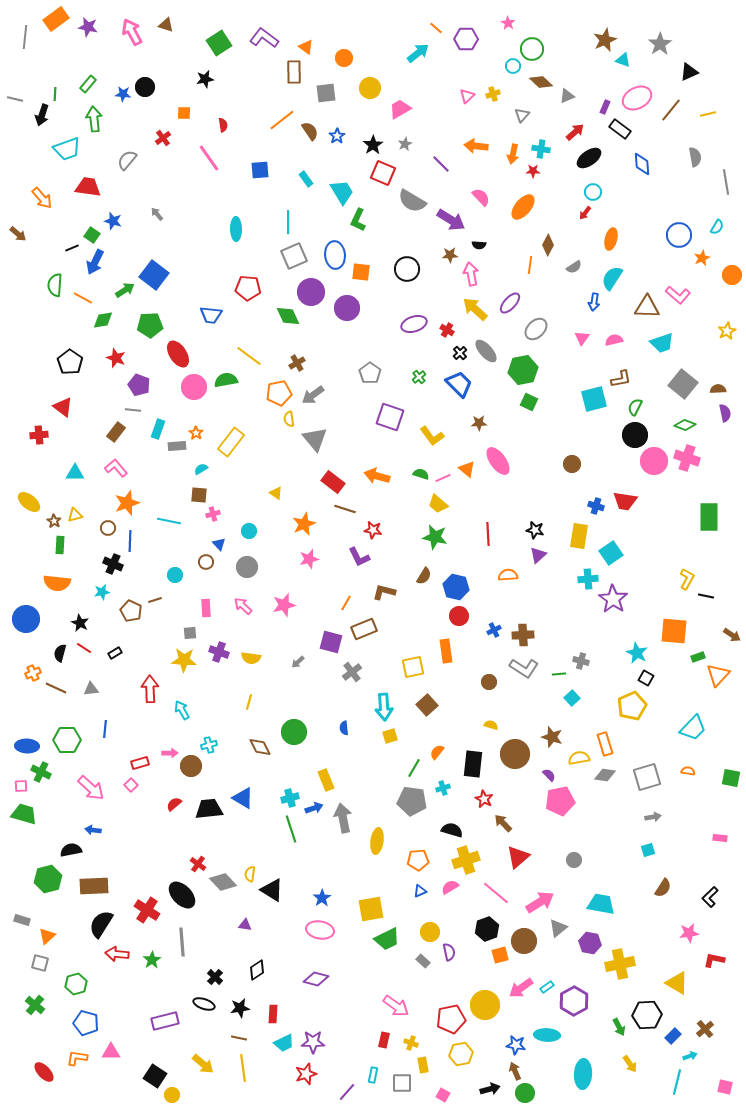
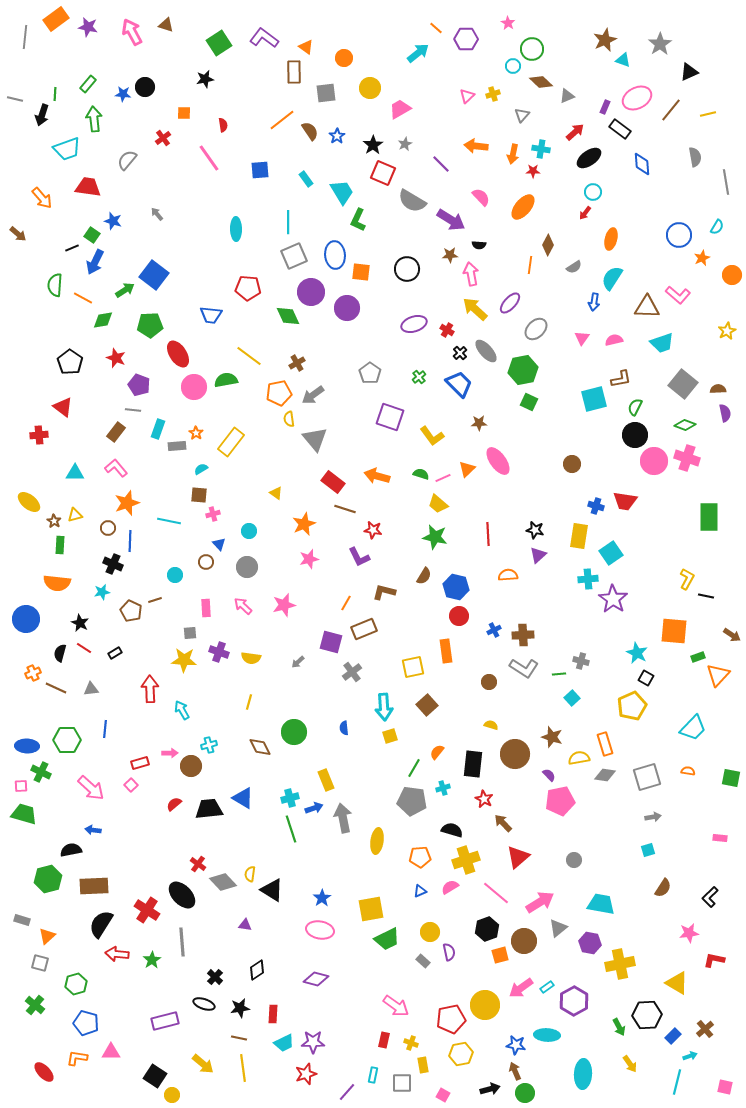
orange triangle at (467, 469): rotated 36 degrees clockwise
orange pentagon at (418, 860): moved 2 px right, 3 px up
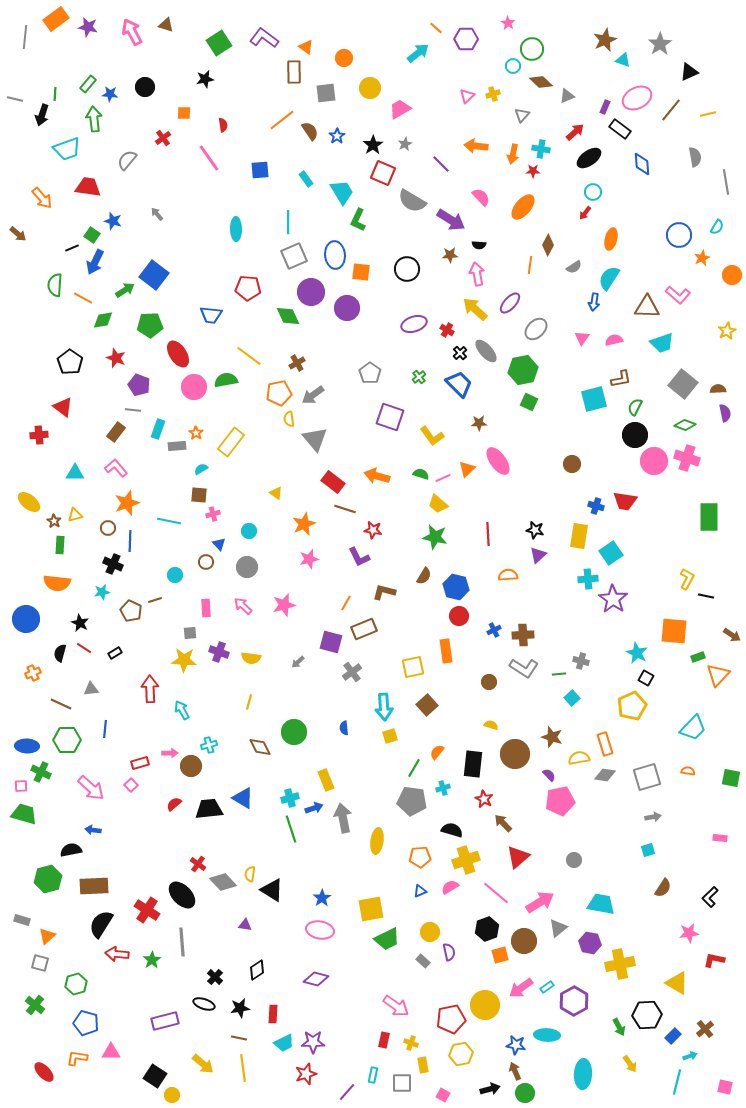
blue star at (123, 94): moved 13 px left
pink arrow at (471, 274): moved 6 px right
cyan semicircle at (612, 278): moved 3 px left
brown line at (56, 688): moved 5 px right, 16 px down
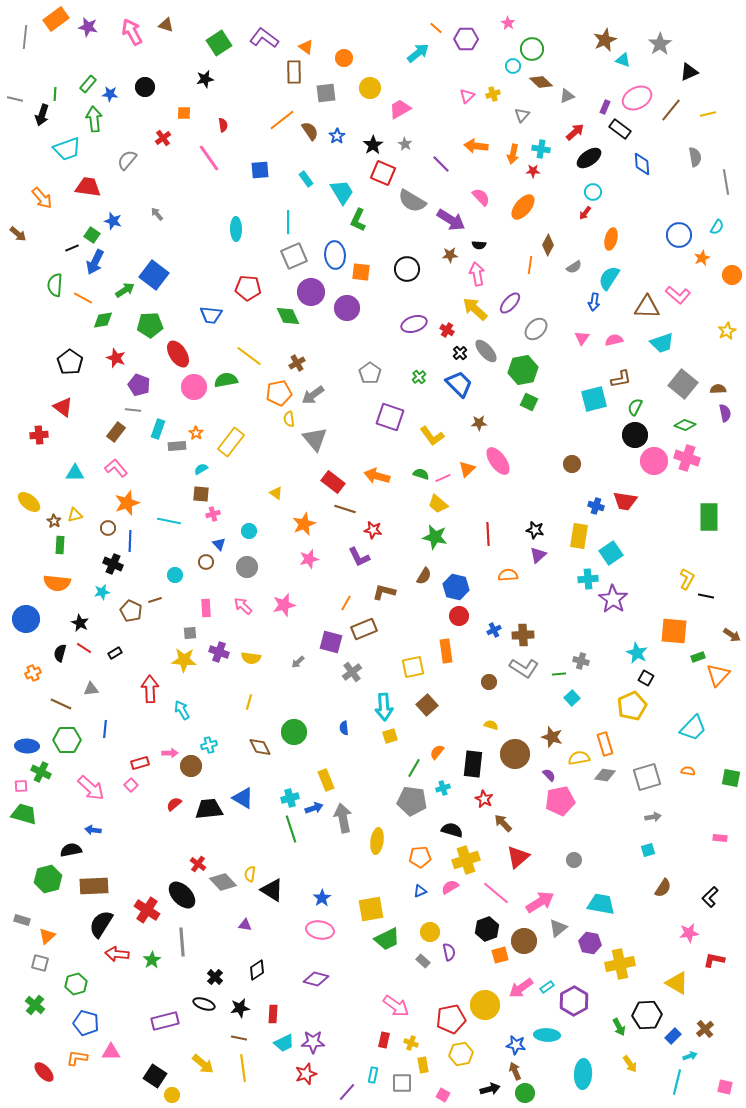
gray star at (405, 144): rotated 16 degrees counterclockwise
brown square at (199, 495): moved 2 px right, 1 px up
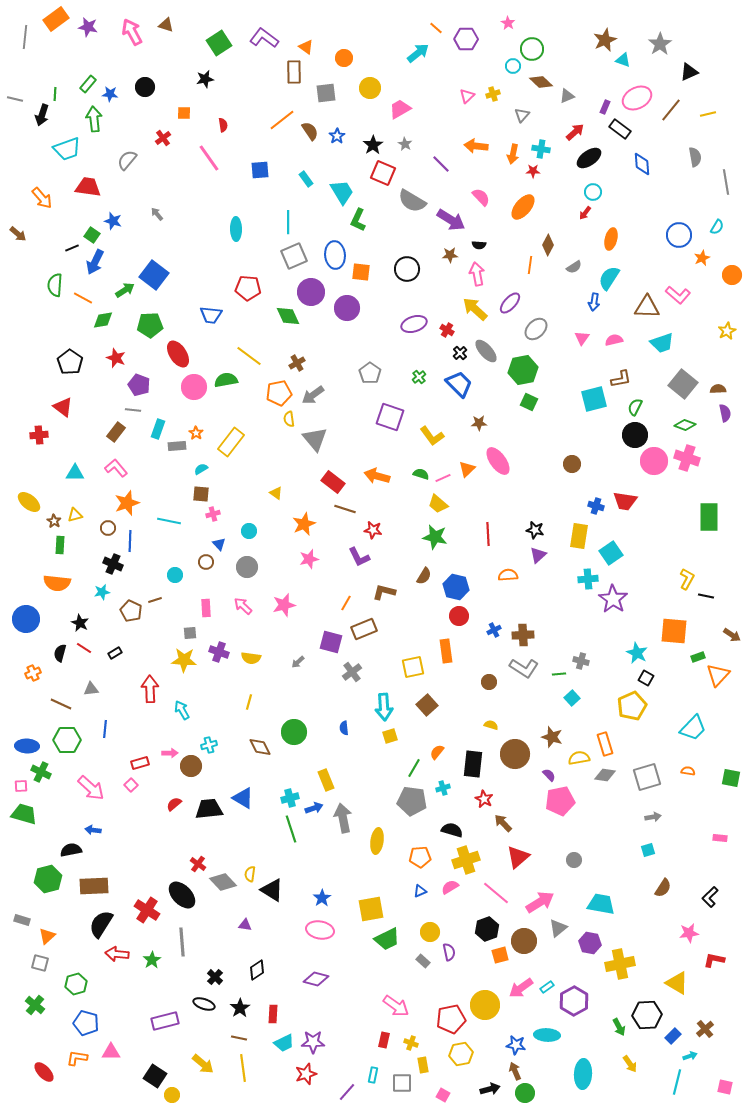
black star at (240, 1008): rotated 24 degrees counterclockwise
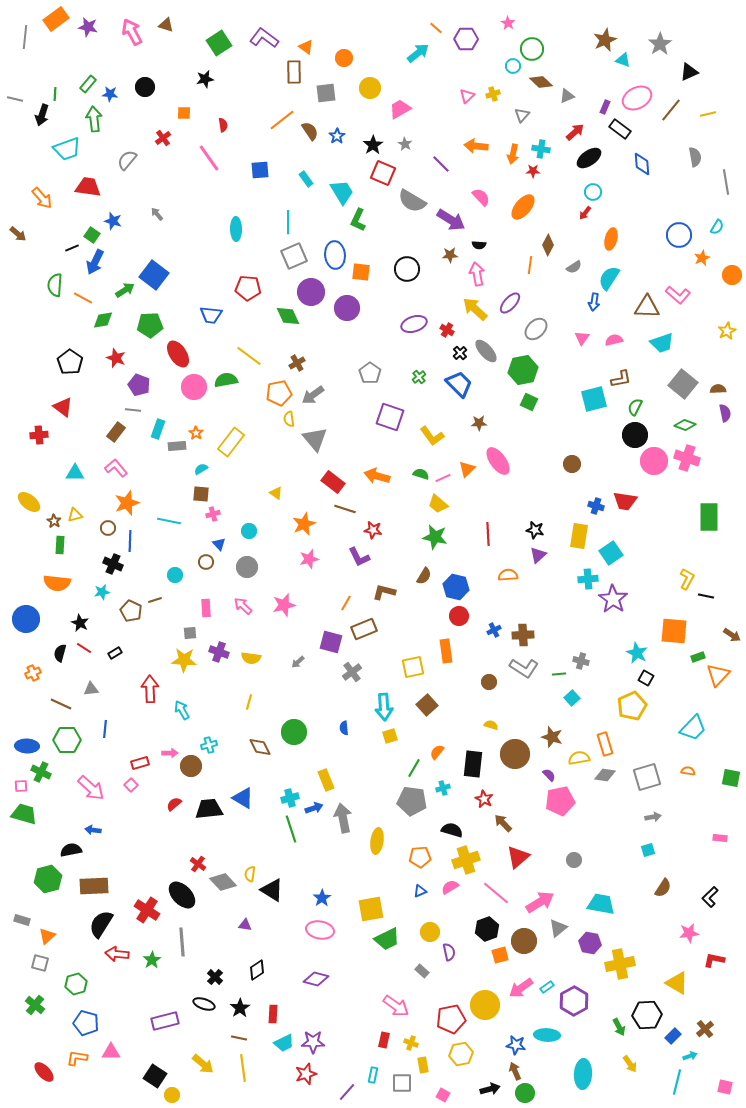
gray rectangle at (423, 961): moved 1 px left, 10 px down
